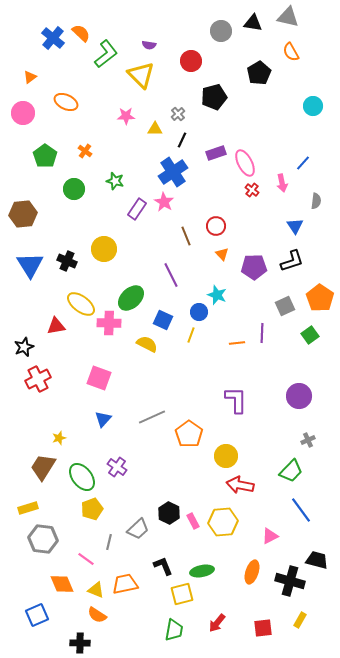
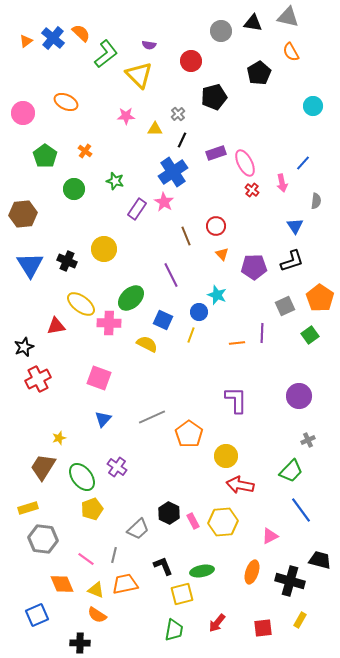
yellow triangle at (141, 75): moved 2 px left
orange triangle at (30, 77): moved 4 px left, 36 px up
gray line at (109, 542): moved 5 px right, 13 px down
black trapezoid at (317, 560): moved 3 px right
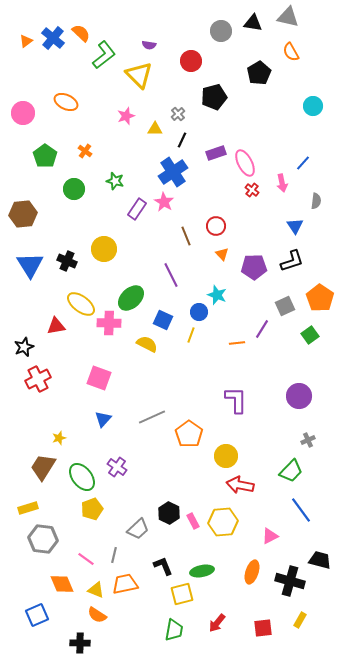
green L-shape at (106, 54): moved 2 px left, 1 px down
pink star at (126, 116): rotated 18 degrees counterclockwise
purple line at (262, 333): moved 4 px up; rotated 30 degrees clockwise
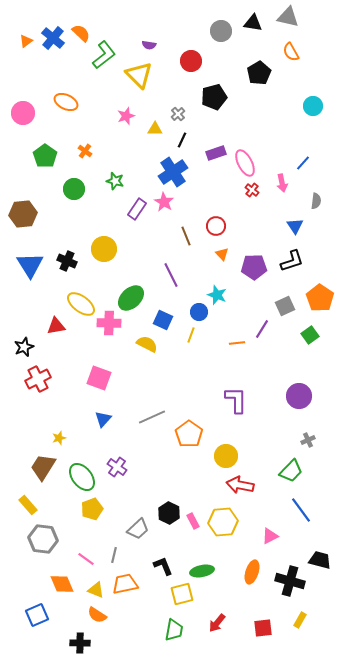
yellow rectangle at (28, 508): moved 3 px up; rotated 66 degrees clockwise
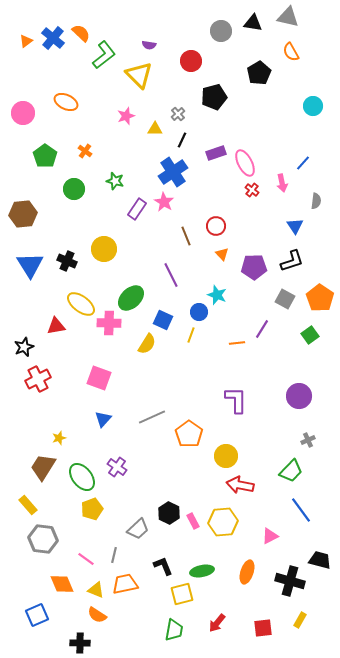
gray square at (285, 306): moved 7 px up; rotated 36 degrees counterclockwise
yellow semicircle at (147, 344): rotated 95 degrees clockwise
orange ellipse at (252, 572): moved 5 px left
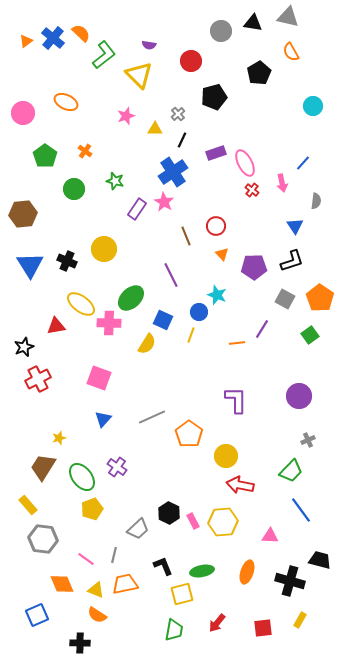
pink triangle at (270, 536): rotated 30 degrees clockwise
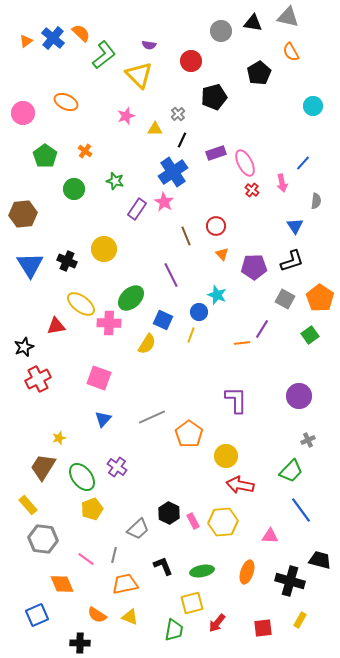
orange line at (237, 343): moved 5 px right
yellow triangle at (96, 590): moved 34 px right, 27 px down
yellow square at (182, 594): moved 10 px right, 9 px down
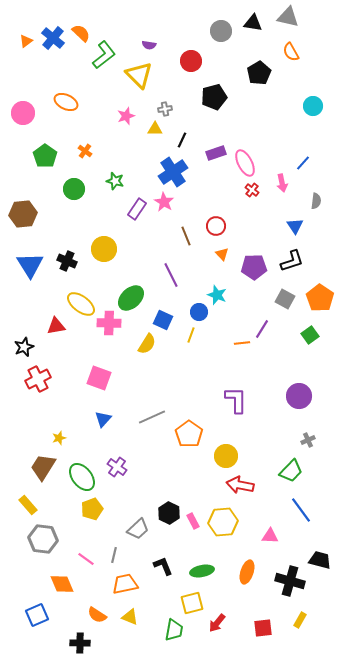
gray cross at (178, 114): moved 13 px left, 5 px up; rotated 32 degrees clockwise
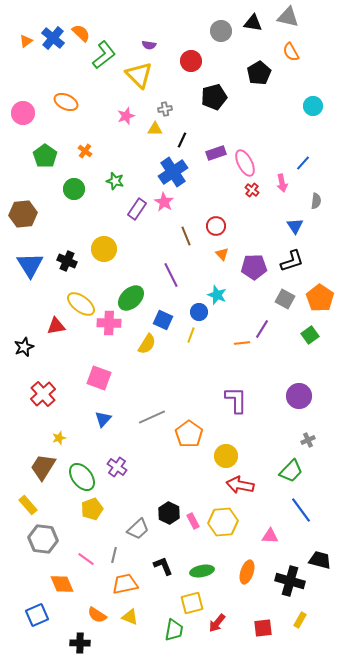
red cross at (38, 379): moved 5 px right, 15 px down; rotated 15 degrees counterclockwise
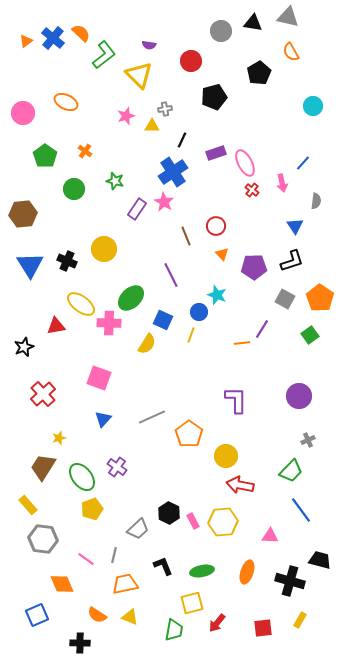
yellow triangle at (155, 129): moved 3 px left, 3 px up
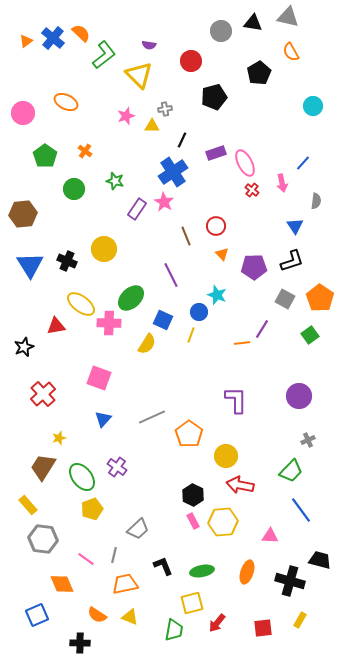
black hexagon at (169, 513): moved 24 px right, 18 px up
